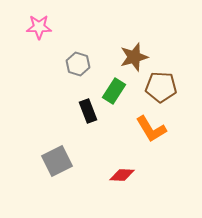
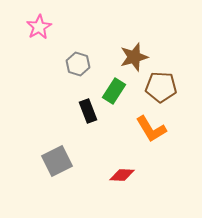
pink star: rotated 30 degrees counterclockwise
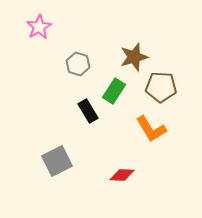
black rectangle: rotated 10 degrees counterclockwise
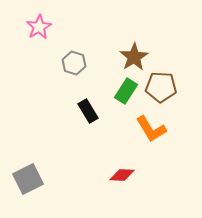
brown star: rotated 16 degrees counterclockwise
gray hexagon: moved 4 px left, 1 px up
green rectangle: moved 12 px right
gray square: moved 29 px left, 18 px down
